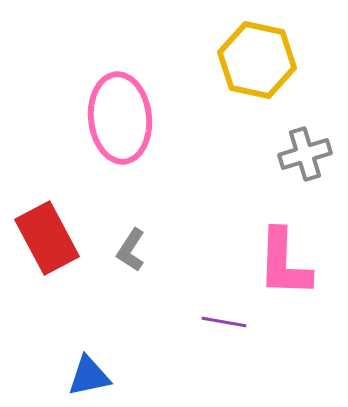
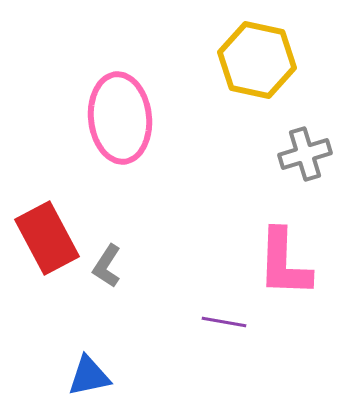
gray L-shape: moved 24 px left, 16 px down
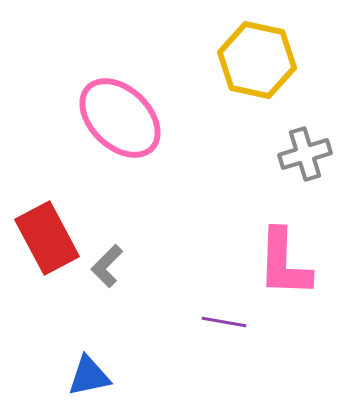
pink ellipse: rotated 40 degrees counterclockwise
gray L-shape: rotated 12 degrees clockwise
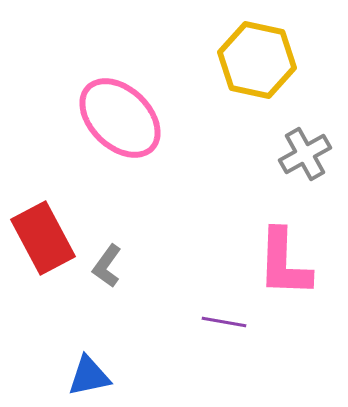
gray cross: rotated 12 degrees counterclockwise
red rectangle: moved 4 px left
gray L-shape: rotated 9 degrees counterclockwise
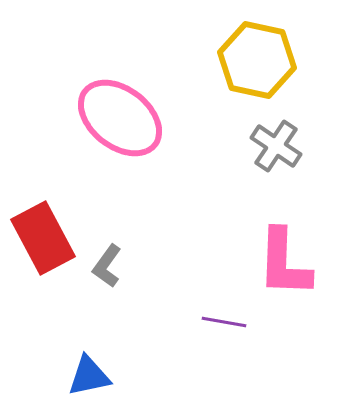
pink ellipse: rotated 6 degrees counterclockwise
gray cross: moved 29 px left, 8 px up; rotated 27 degrees counterclockwise
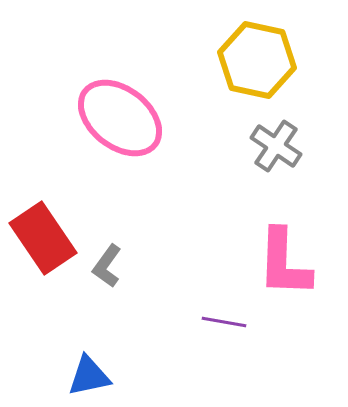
red rectangle: rotated 6 degrees counterclockwise
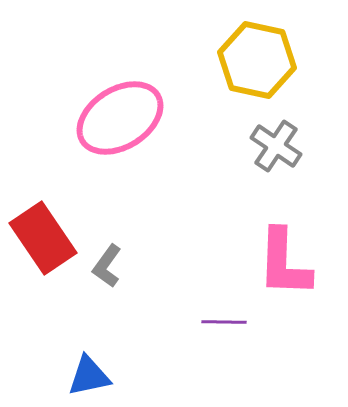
pink ellipse: rotated 70 degrees counterclockwise
purple line: rotated 9 degrees counterclockwise
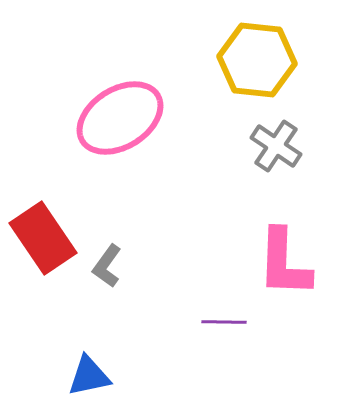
yellow hexagon: rotated 6 degrees counterclockwise
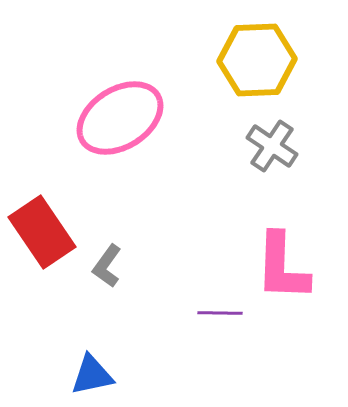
yellow hexagon: rotated 8 degrees counterclockwise
gray cross: moved 4 px left
red rectangle: moved 1 px left, 6 px up
pink L-shape: moved 2 px left, 4 px down
purple line: moved 4 px left, 9 px up
blue triangle: moved 3 px right, 1 px up
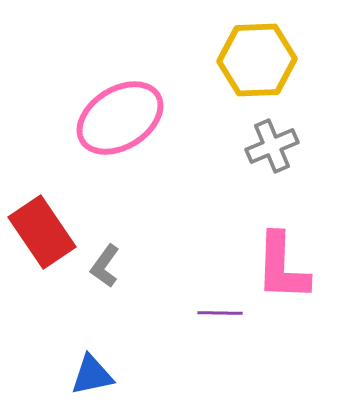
gray cross: rotated 33 degrees clockwise
gray L-shape: moved 2 px left
